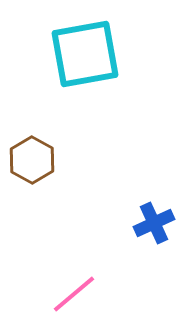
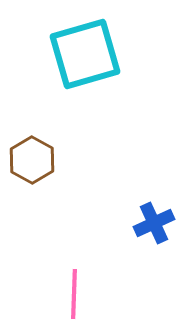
cyan square: rotated 6 degrees counterclockwise
pink line: rotated 48 degrees counterclockwise
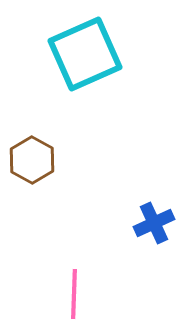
cyan square: rotated 8 degrees counterclockwise
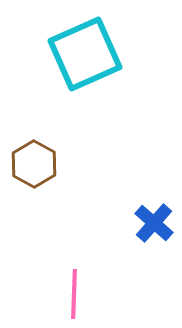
brown hexagon: moved 2 px right, 4 px down
blue cross: rotated 24 degrees counterclockwise
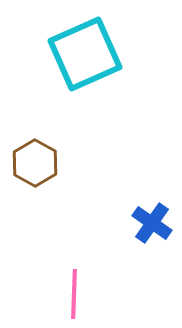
brown hexagon: moved 1 px right, 1 px up
blue cross: moved 2 px left; rotated 6 degrees counterclockwise
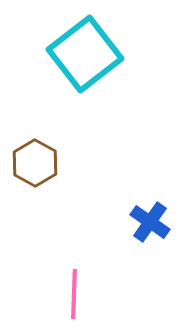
cyan square: rotated 14 degrees counterclockwise
blue cross: moved 2 px left, 1 px up
